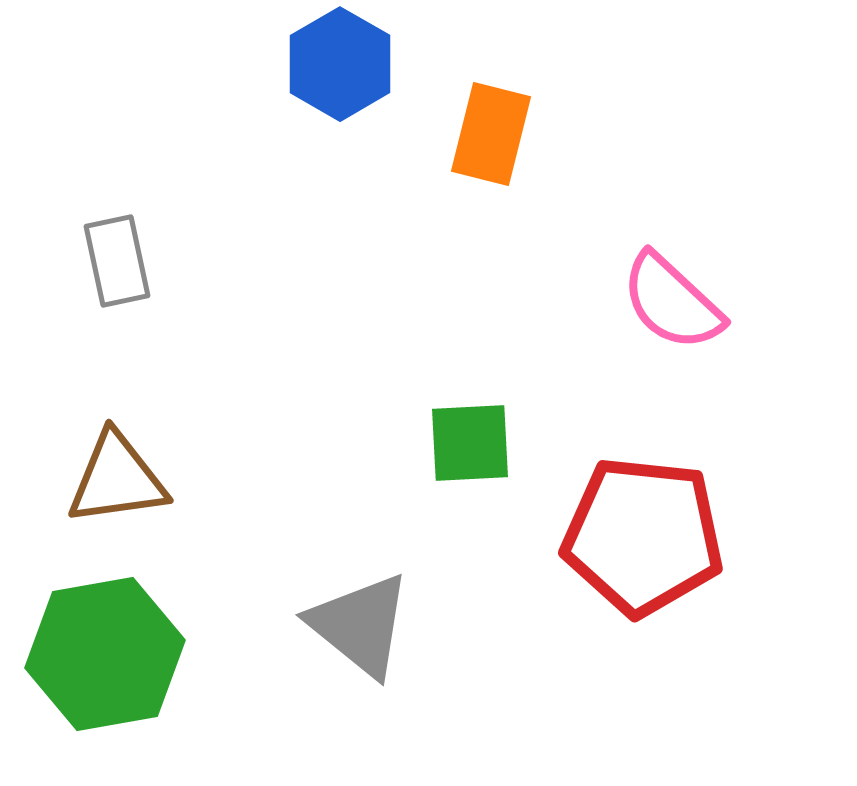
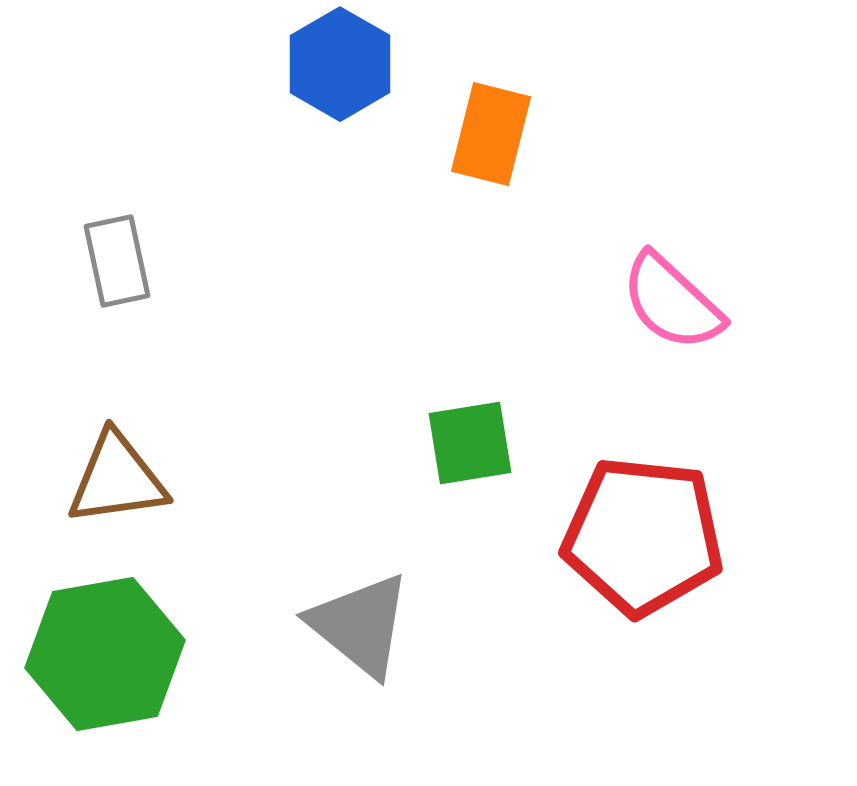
green square: rotated 6 degrees counterclockwise
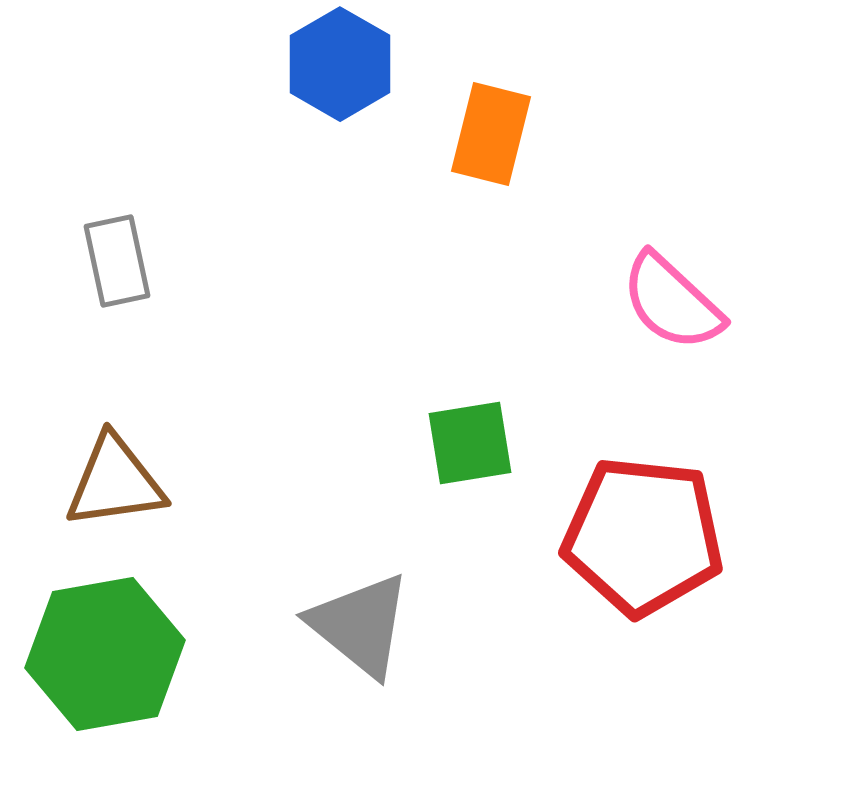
brown triangle: moved 2 px left, 3 px down
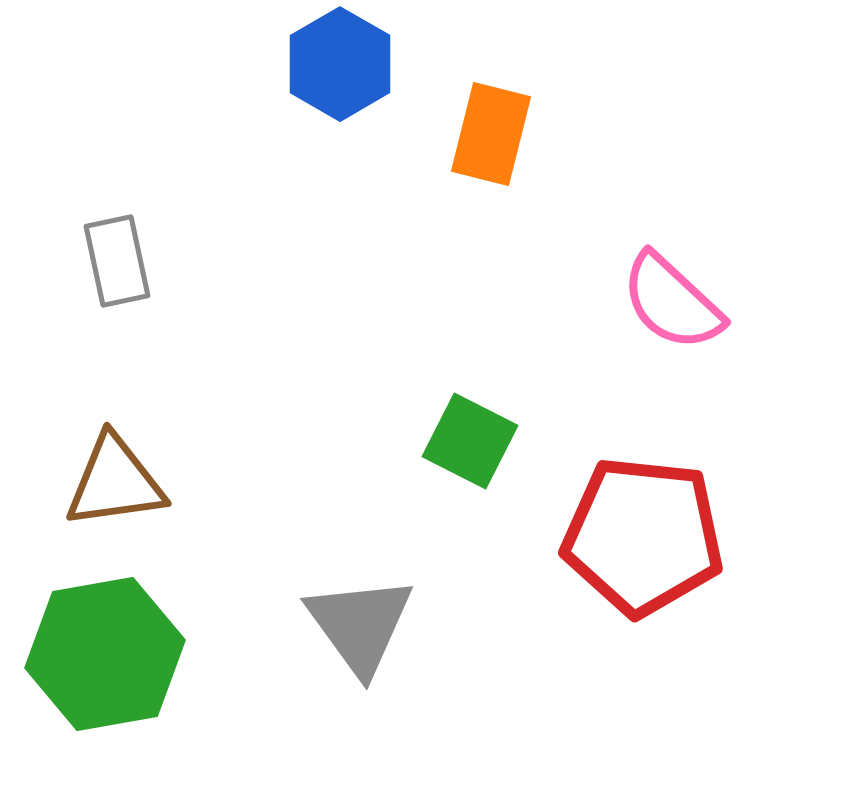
green square: moved 2 px up; rotated 36 degrees clockwise
gray triangle: rotated 15 degrees clockwise
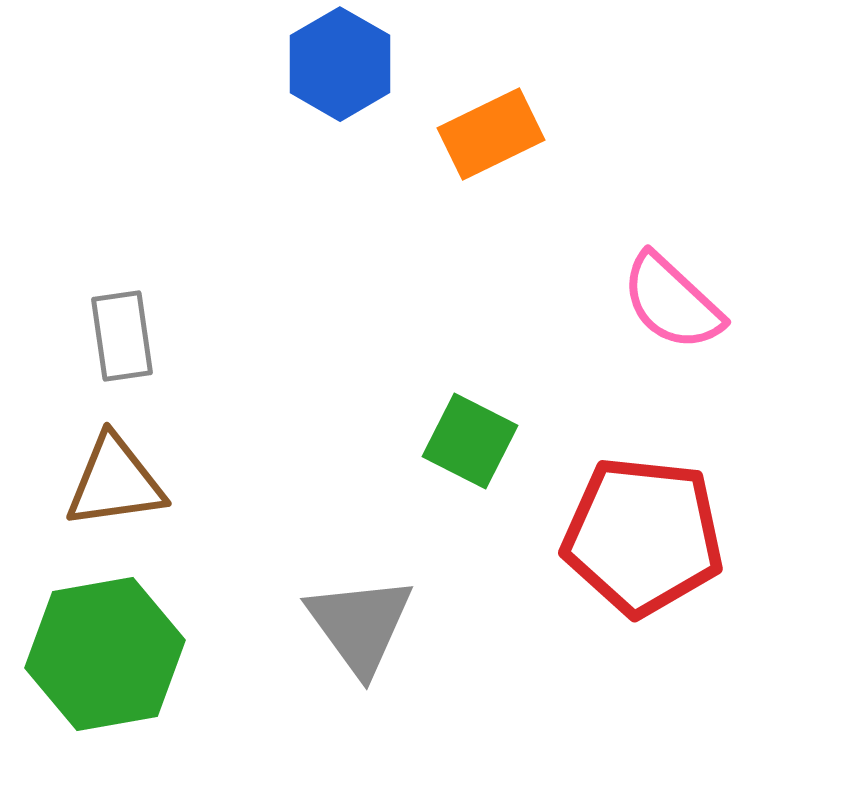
orange rectangle: rotated 50 degrees clockwise
gray rectangle: moved 5 px right, 75 px down; rotated 4 degrees clockwise
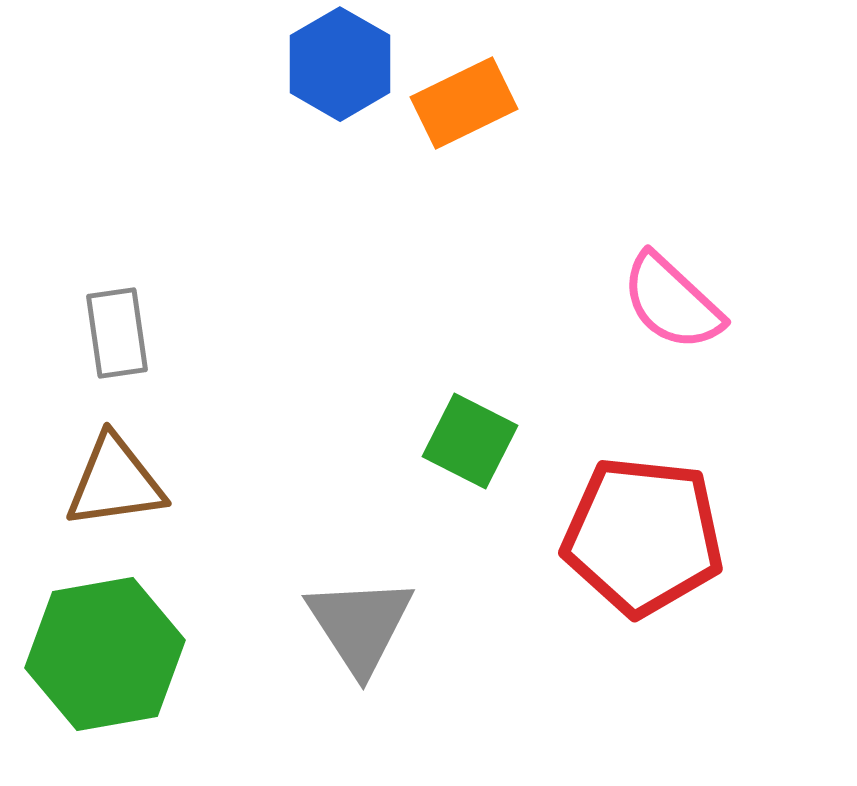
orange rectangle: moved 27 px left, 31 px up
gray rectangle: moved 5 px left, 3 px up
gray triangle: rotated 3 degrees clockwise
